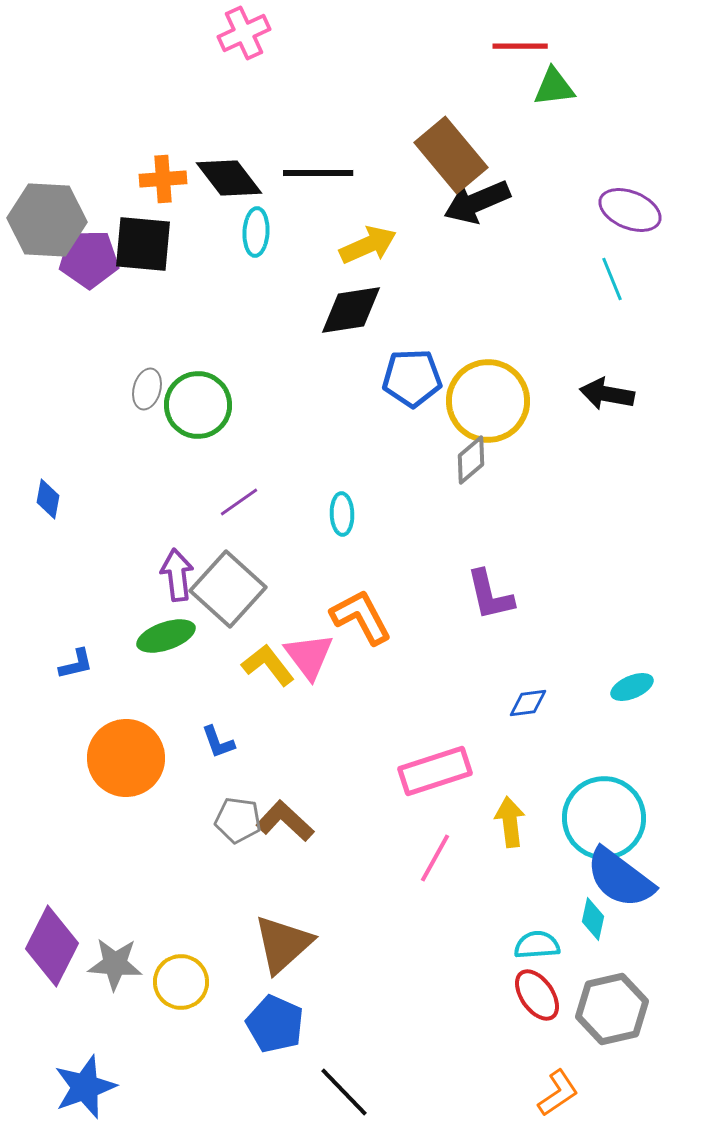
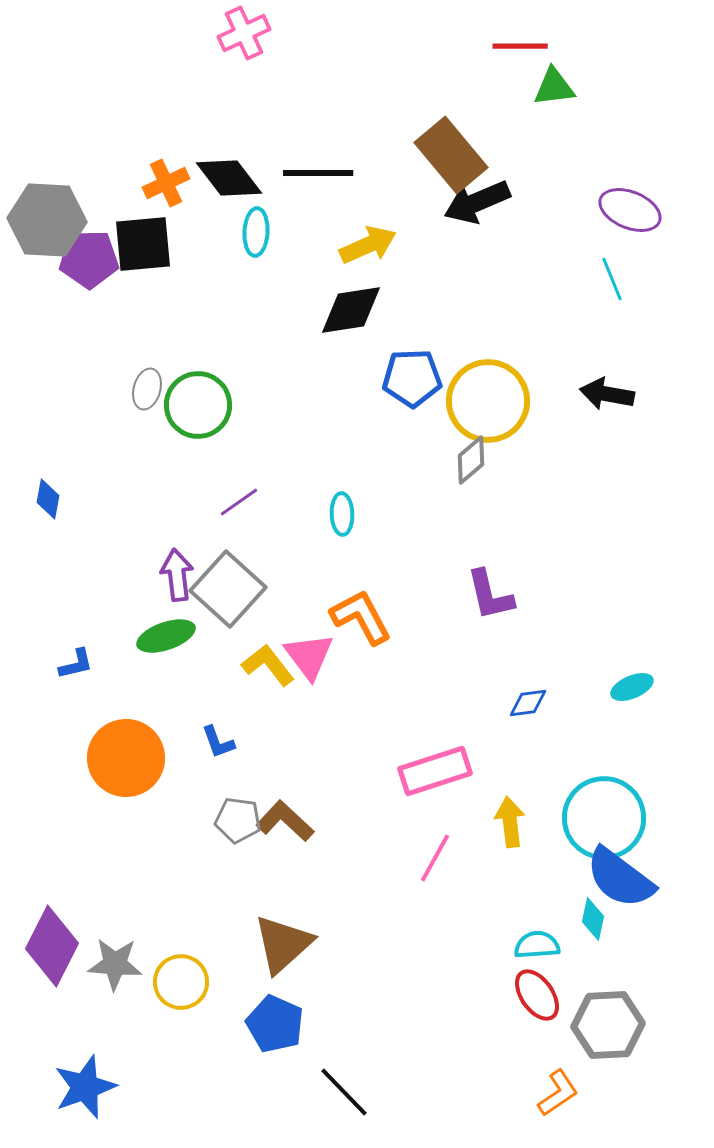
orange cross at (163, 179): moved 3 px right, 4 px down; rotated 21 degrees counterclockwise
black square at (143, 244): rotated 10 degrees counterclockwise
gray hexagon at (612, 1009): moved 4 px left, 16 px down; rotated 10 degrees clockwise
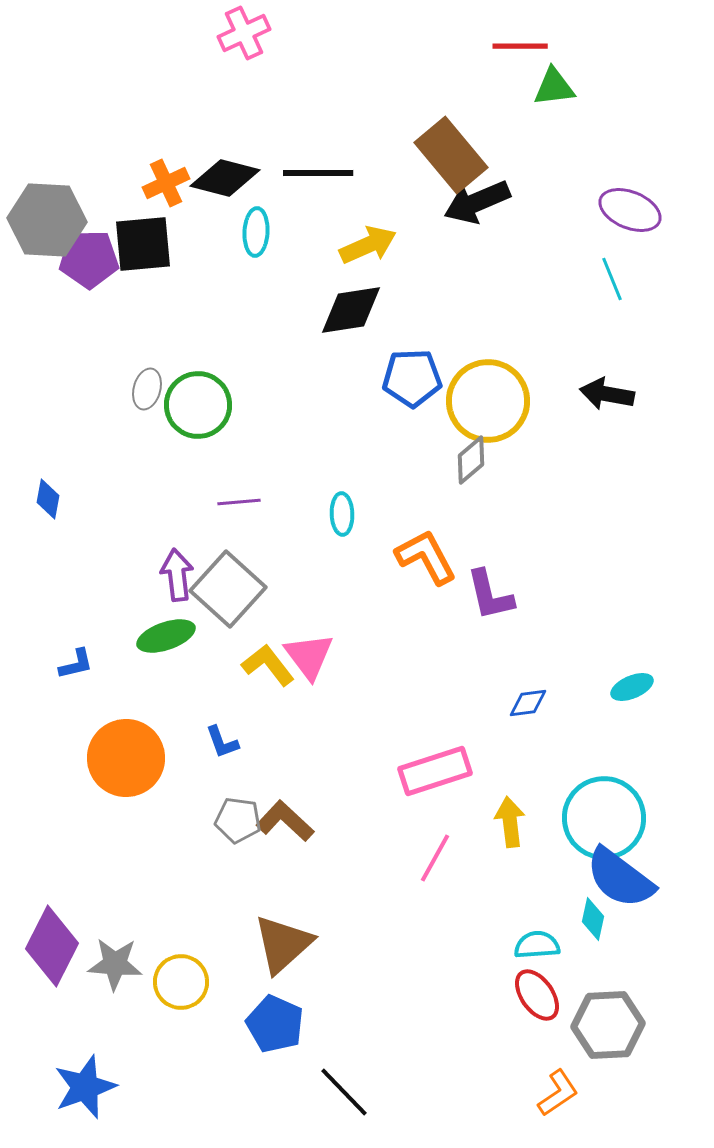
black diamond at (229, 178): moved 4 px left; rotated 38 degrees counterclockwise
purple line at (239, 502): rotated 30 degrees clockwise
orange L-shape at (361, 617): moved 65 px right, 60 px up
blue L-shape at (218, 742): moved 4 px right
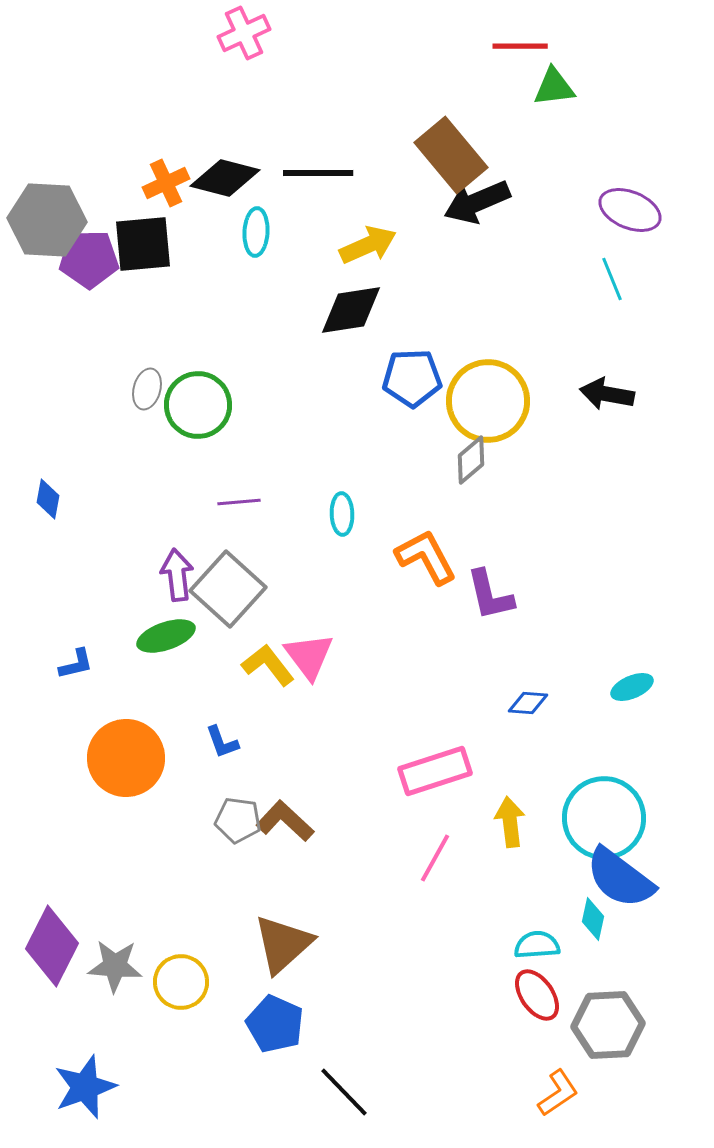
blue diamond at (528, 703): rotated 12 degrees clockwise
gray star at (115, 964): moved 2 px down
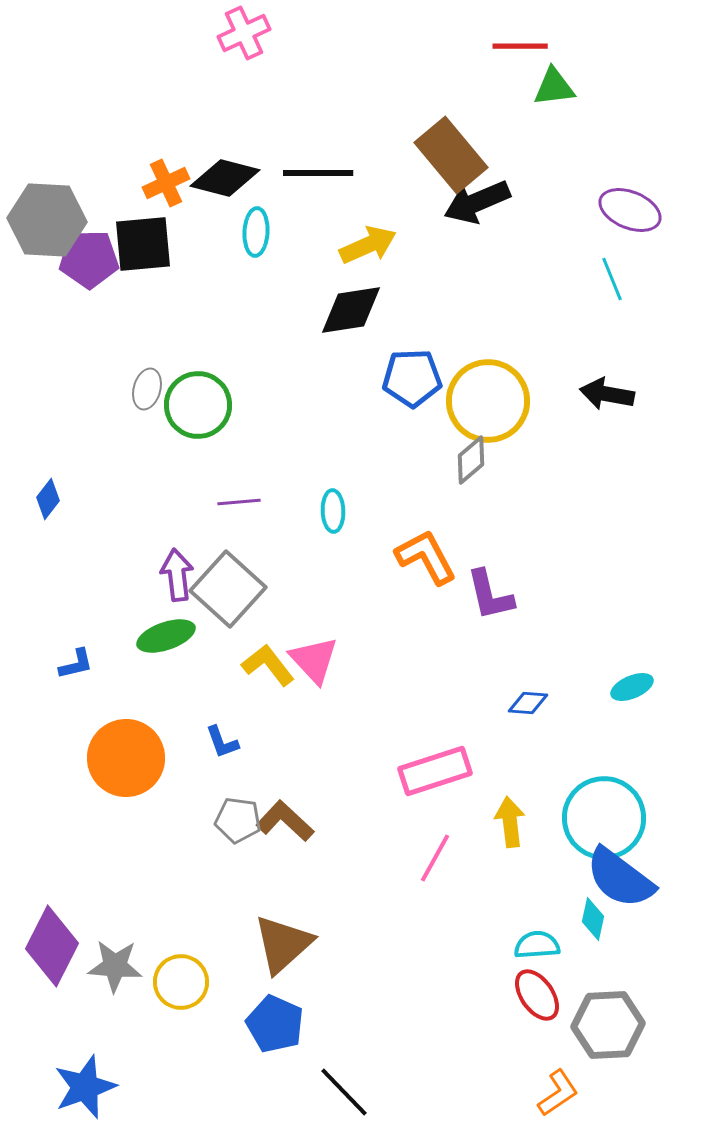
blue diamond at (48, 499): rotated 27 degrees clockwise
cyan ellipse at (342, 514): moved 9 px left, 3 px up
pink triangle at (309, 656): moved 5 px right, 4 px down; rotated 6 degrees counterclockwise
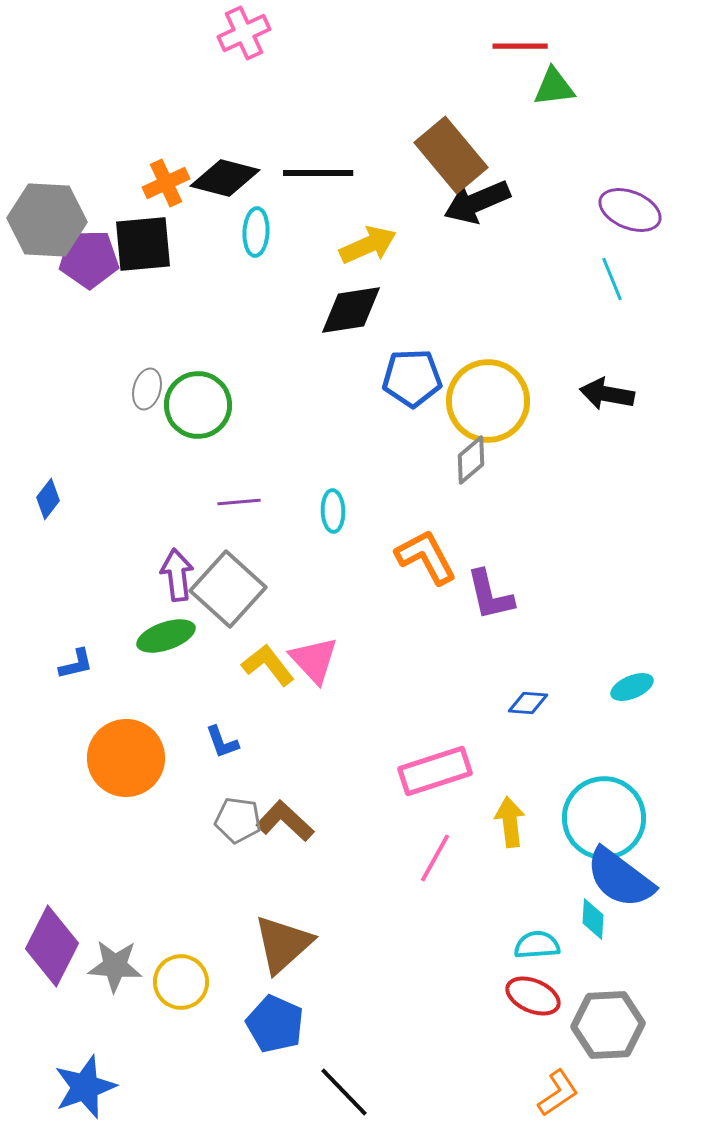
cyan diamond at (593, 919): rotated 9 degrees counterclockwise
red ellipse at (537, 995): moved 4 px left, 1 px down; rotated 32 degrees counterclockwise
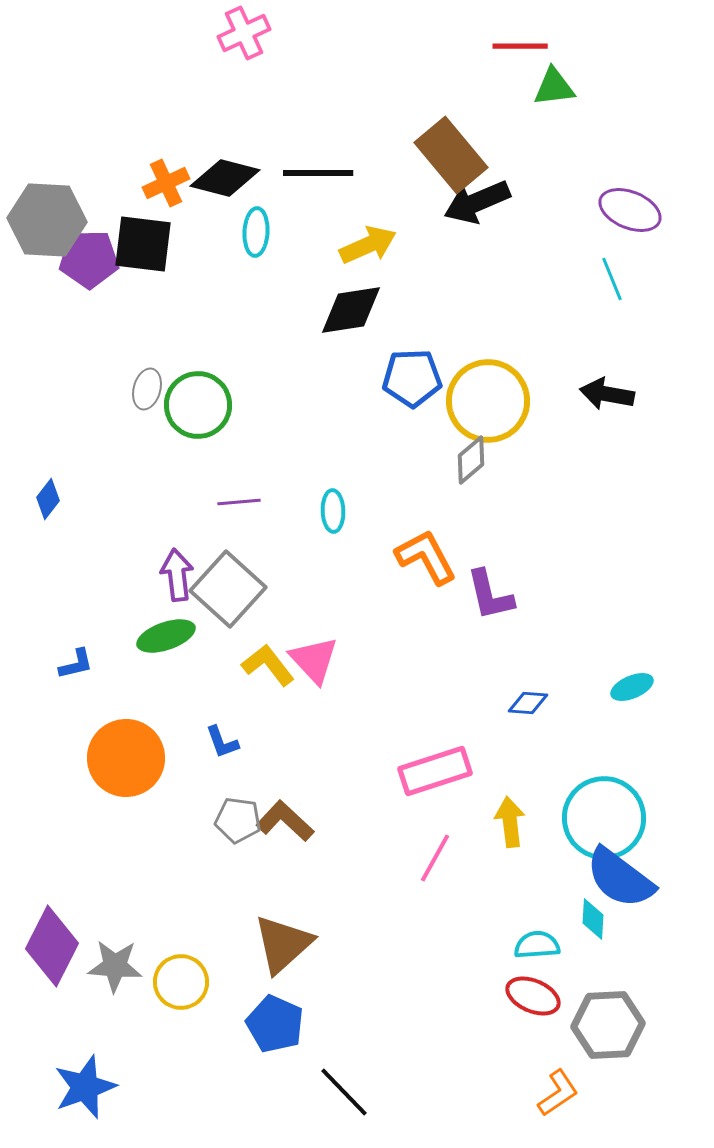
black square at (143, 244): rotated 12 degrees clockwise
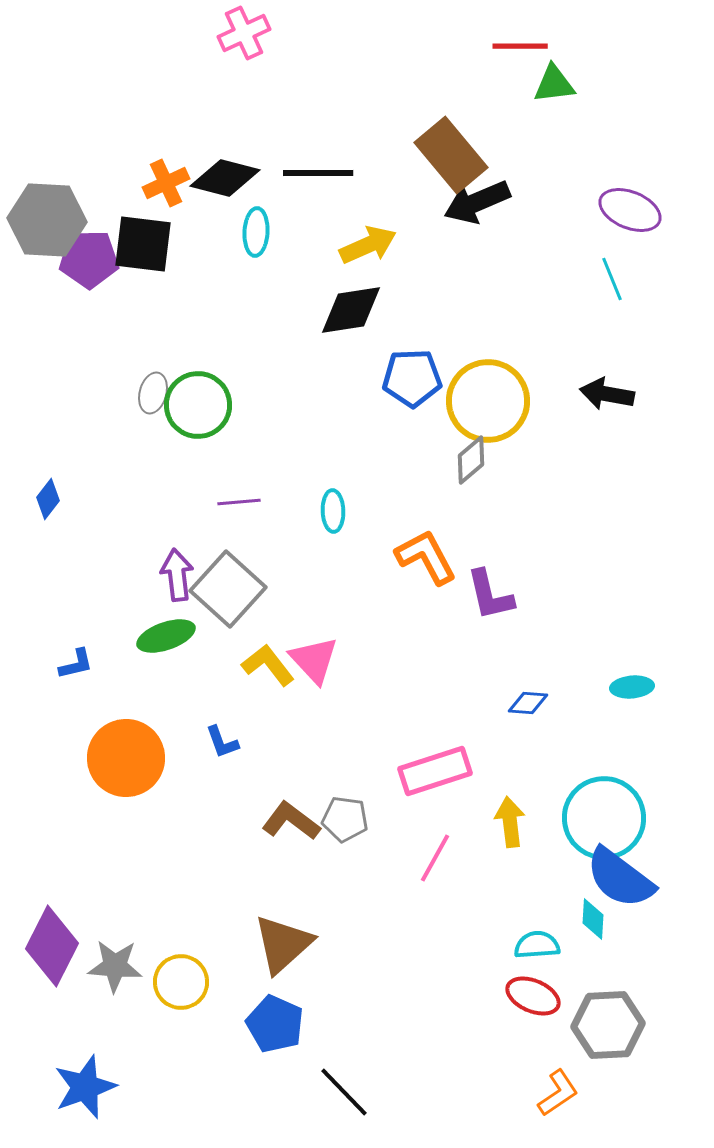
green triangle at (554, 87): moved 3 px up
gray ellipse at (147, 389): moved 6 px right, 4 px down
cyan ellipse at (632, 687): rotated 18 degrees clockwise
gray pentagon at (238, 820): moved 107 px right, 1 px up
brown L-shape at (285, 821): moved 6 px right; rotated 6 degrees counterclockwise
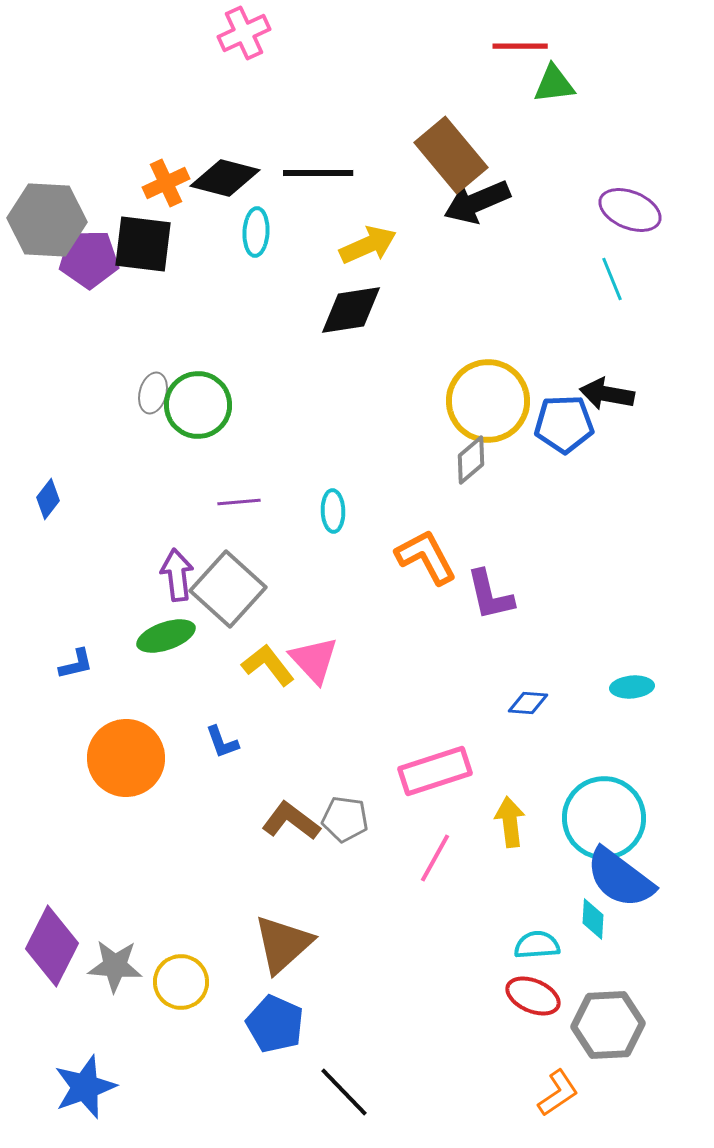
blue pentagon at (412, 378): moved 152 px right, 46 px down
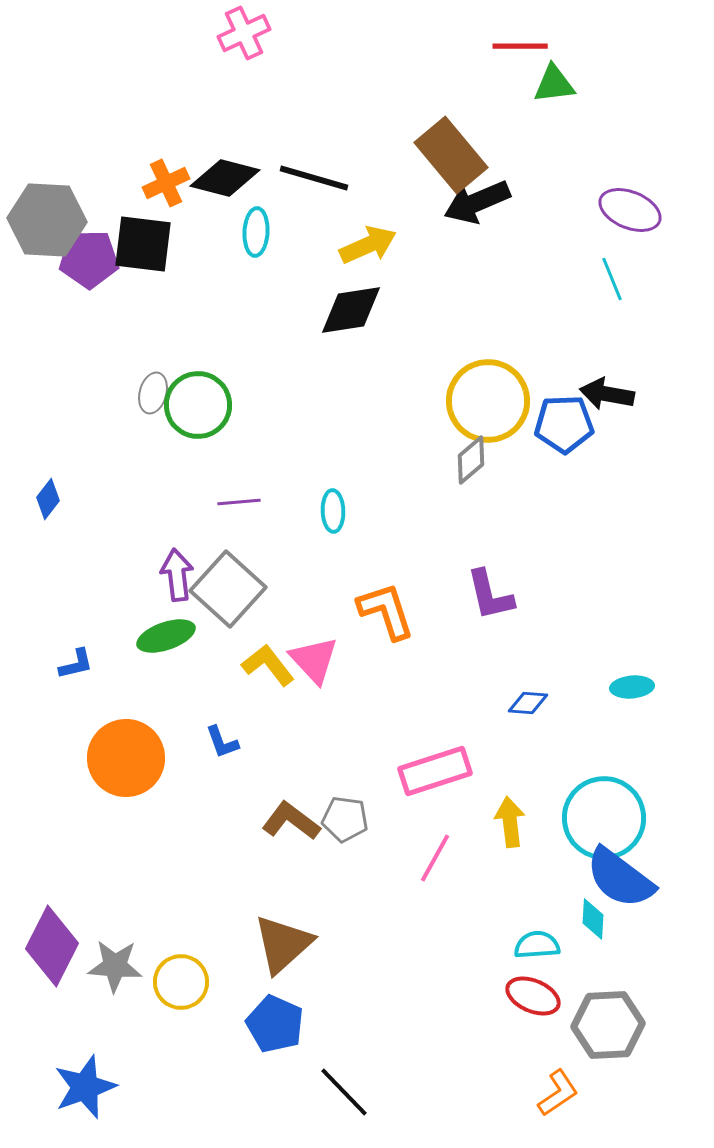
black line at (318, 173): moved 4 px left, 5 px down; rotated 16 degrees clockwise
orange L-shape at (426, 557): moved 40 px left, 54 px down; rotated 10 degrees clockwise
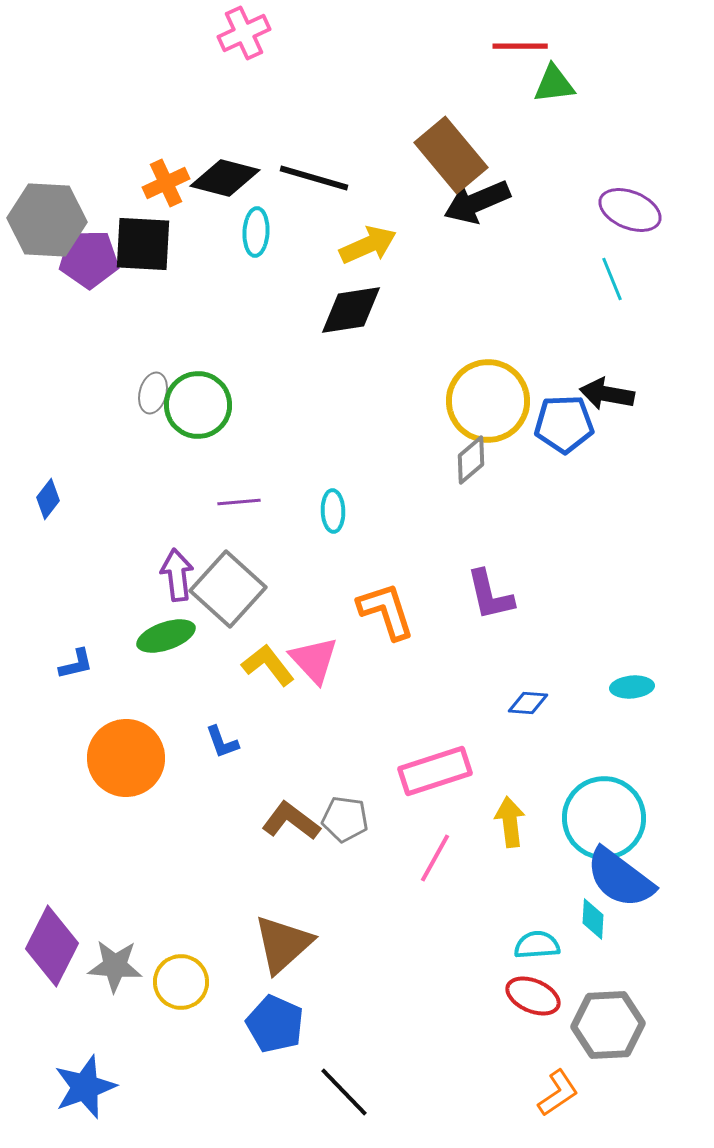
black square at (143, 244): rotated 4 degrees counterclockwise
